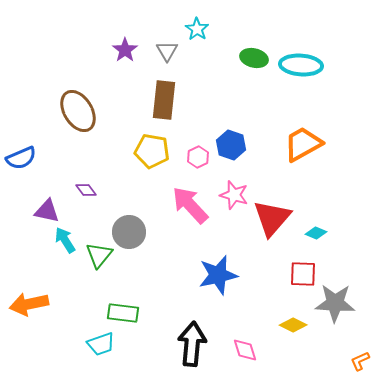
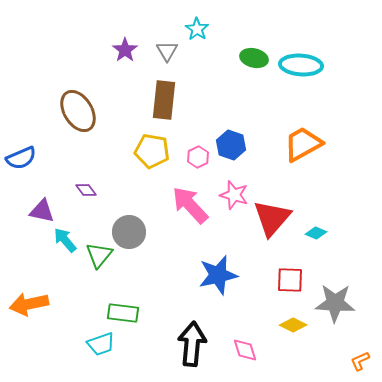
purple triangle: moved 5 px left
cyan arrow: rotated 8 degrees counterclockwise
red square: moved 13 px left, 6 px down
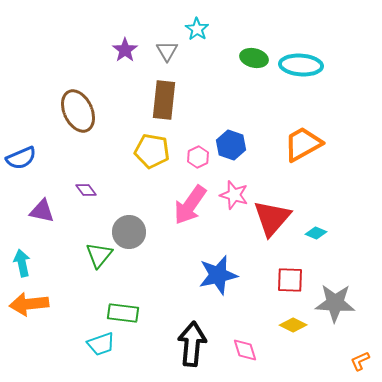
brown ellipse: rotated 6 degrees clockwise
pink arrow: rotated 102 degrees counterclockwise
cyan arrow: moved 43 px left, 23 px down; rotated 28 degrees clockwise
orange arrow: rotated 6 degrees clockwise
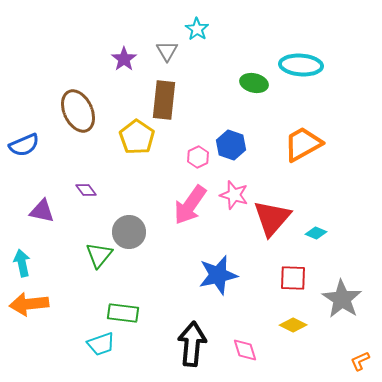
purple star: moved 1 px left, 9 px down
green ellipse: moved 25 px down
yellow pentagon: moved 15 px left, 14 px up; rotated 24 degrees clockwise
blue semicircle: moved 3 px right, 13 px up
red square: moved 3 px right, 2 px up
gray star: moved 7 px right, 4 px up; rotated 30 degrees clockwise
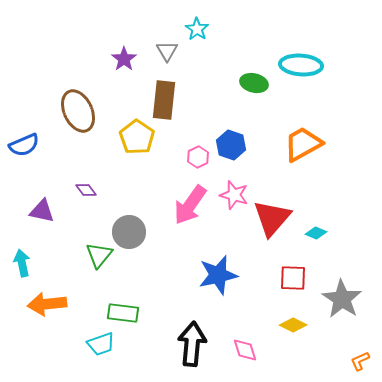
orange arrow: moved 18 px right
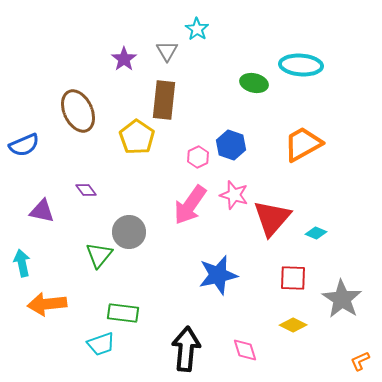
black arrow: moved 6 px left, 5 px down
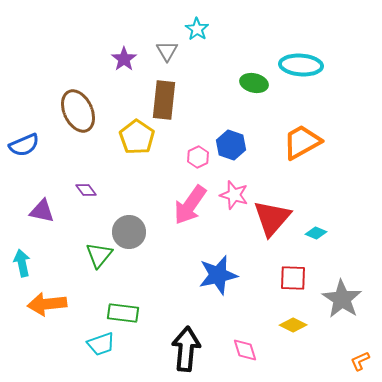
orange trapezoid: moved 1 px left, 2 px up
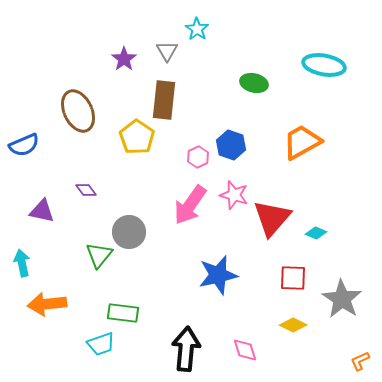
cyan ellipse: moved 23 px right; rotated 6 degrees clockwise
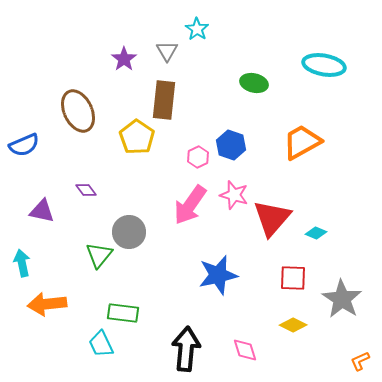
cyan trapezoid: rotated 84 degrees clockwise
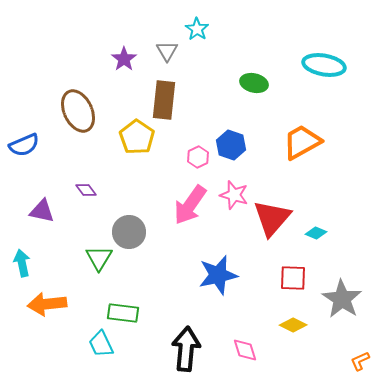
green triangle: moved 3 px down; rotated 8 degrees counterclockwise
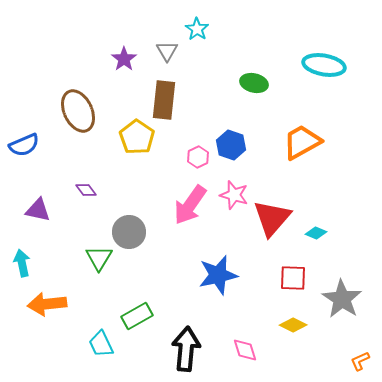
purple triangle: moved 4 px left, 1 px up
green rectangle: moved 14 px right, 3 px down; rotated 36 degrees counterclockwise
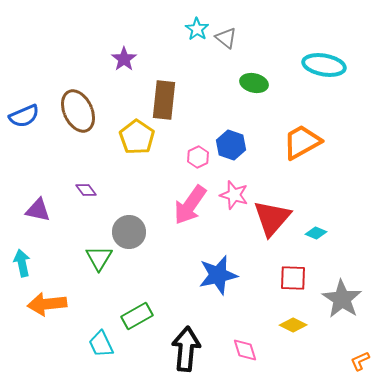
gray triangle: moved 59 px right, 13 px up; rotated 20 degrees counterclockwise
blue semicircle: moved 29 px up
